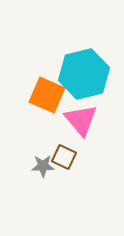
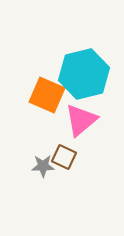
pink triangle: rotated 30 degrees clockwise
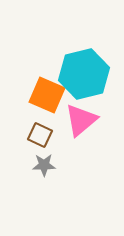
brown square: moved 24 px left, 22 px up
gray star: moved 1 px right, 1 px up
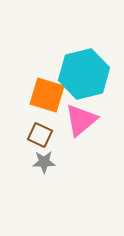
orange square: rotated 6 degrees counterclockwise
gray star: moved 3 px up
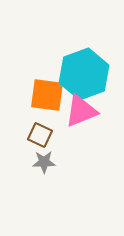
cyan hexagon: rotated 6 degrees counterclockwise
orange square: rotated 9 degrees counterclockwise
pink triangle: moved 9 px up; rotated 18 degrees clockwise
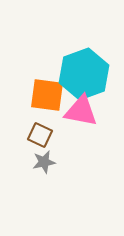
pink triangle: rotated 33 degrees clockwise
gray star: rotated 10 degrees counterclockwise
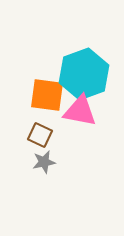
pink triangle: moved 1 px left
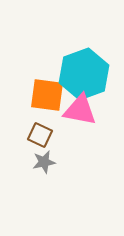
pink triangle: moved 1 px up
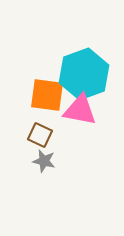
gray star: moved 1 px up; rotated 25 degrees clockwise
